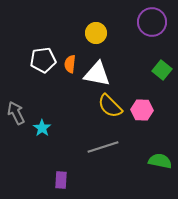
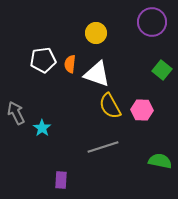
white triangle: rotated 8 degrees clockwise
yellow semicircle: rotated 16 degrees clockwise
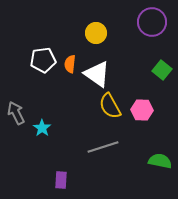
white triangle: rotated 16 degrees clockwise
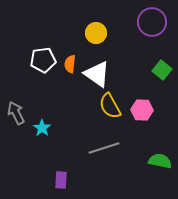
gray line: moved 1 px right, 1 px down
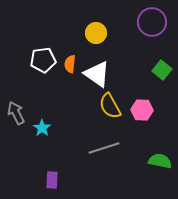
purple rectangle: moved 9 px left
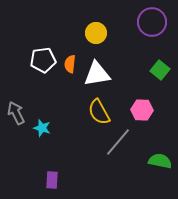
green square: moved 2 px left
white triangle: rotated 44 degrees counterclockwise
yellow semicircle: moved 11 px left, 6 px down
cyan star: rotated 18 degrees counterclockwise
gray line: moved 14 px right, 6 px up; rotated 32 degrees counterclockwise
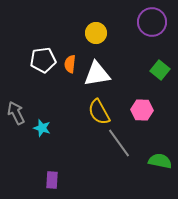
gray line: moved 1 px right, 1 px down; rotated 76 degrees counterclockwise
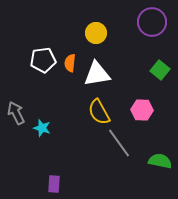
orange semicircle: moved 1 px up
purple rectangle: moved 2 px right, 4 px down
